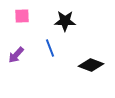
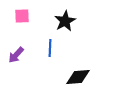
black star: rotated 30 degrees counterclockwise
blue line: rotated 24 degrees clockwise
black diamond: moved 13 px left, 12 px down; rotated 25 degrees counterclockwise
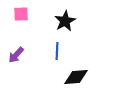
pink square: moved 1 px left, 2 px up
blue line: moved 7 px right, 3 px down
black diamond: moved 2 px left
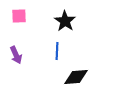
pink square: moved 2 px left, 2 px down
black star: rotated 10 degrees counterclockwise
purple arrow: rotated 66 degrees counterclockwise
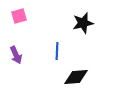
pink square: rotated 14 degrees counterclockwise
black star: moved 18 px right, 2 px down; rotated 25 degrees clockwise
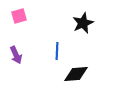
black star: rotated 10 degrees counterclockwise
black diamond: moved 3 px up
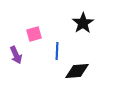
pink square: moved 15 px right, 18 px down
black star: rotated 10 degrees counterclockwise
black diamond: moved 1 px right, 3 px up
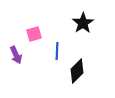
black diamond: rotated 40 degrees counterclockwise
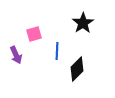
black diamond: moved 2 px up
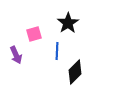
black star: moved 15 px left
black diamond: moved 2 px left, 3 px down
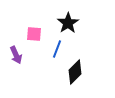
pink square: rotated 21 degrees clockwise
blue line: moved 2 px up; rotated 18 degrees clockwise
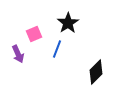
pink square: rotated 28 degrees counterclockwise
purple arrow: moved 2 px right, 1 px up
black diamond: moved 21 px right
